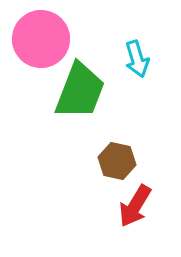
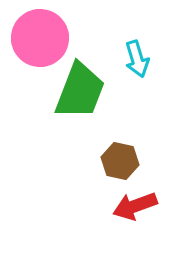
pink circle: moved 1 px left, 1 px up
brown hexagon: moved 3 px right
red arrow: rotated 39 degrees clockwise
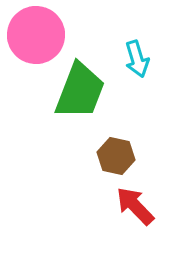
pink circle: moved 4 px left, 3 px up
brown hexagon: moved 4 px left, 5 px up
red arrow: rotated 66 degrees clockwise
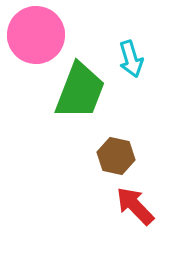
cyan arrow: moved 6 px left
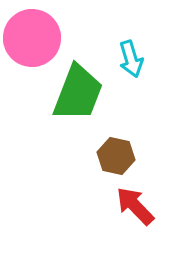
pink circle: moved 4 px left, 3 px down
green trapezoid: moved 2 px left, 2 px down
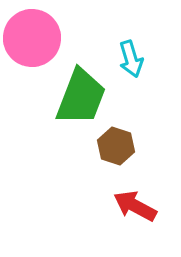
green trapezoid: moved 3 px right, 4 px down
brown hexagon: moved 10 px up; rotated 6 degrees clockwise
red arrow: rotated 18 degrees counterclockwise
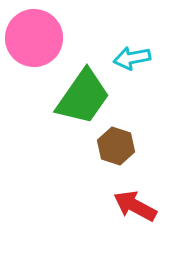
pink circle: moved 2 px right
cyan arrow: moved 1 px right, 1 px up; rotated 96 degrees clockwise
green trapezoid: moved 2 px right; rotated 14 degrees clockwise
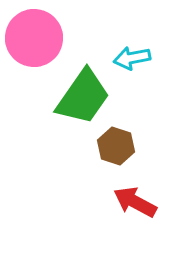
red arrow: moved 4 px up
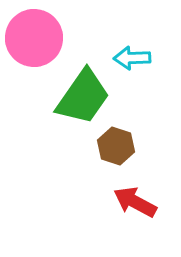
cyan arrow: rotated 9 degrees clockwise
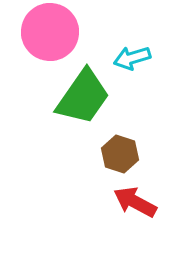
pink circle: moved 16 px right, 6 px up
cyan arrow: rotated 15 degrees counterclockwise
brown hexagon: moved 4 px right, 8 px down
